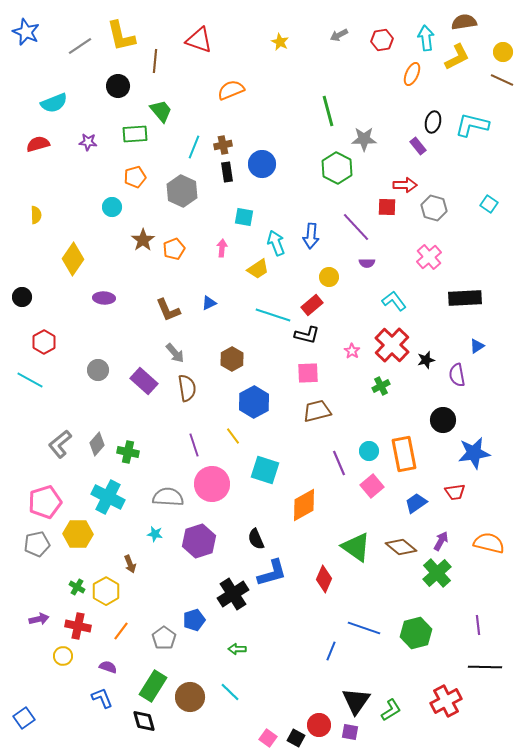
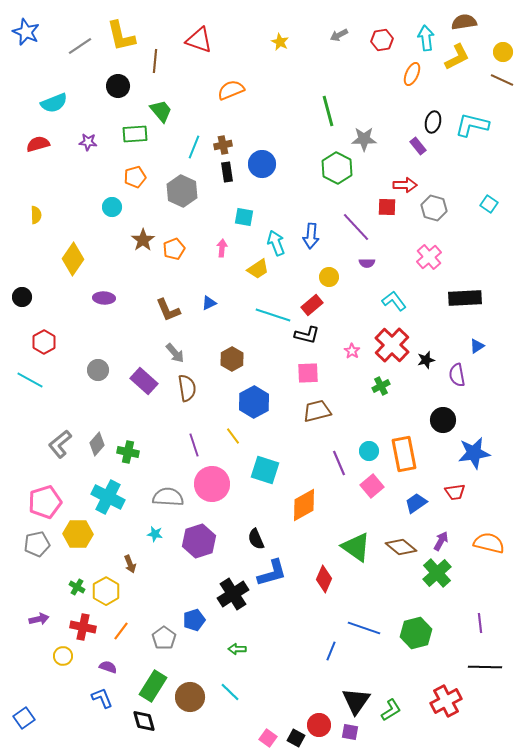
purple line at (478, 625): moved 2 px right, 2 px up
red cross at (78, 626): moved 5 px right, 1 px down
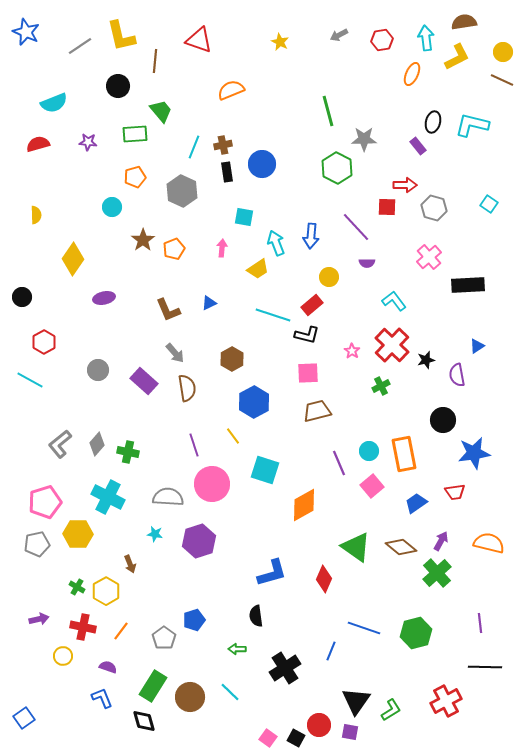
purple ellipse at (104, 298): rotated 15 degrees counterclockwise
black rectangle at (465, 298): moved 3 px right, 13 px up
black semicircle at (256, 539): moved 77 px down; rotated 15 degrees clockwise
black cross at (233, 594): moved 52 px right, 74 px down
